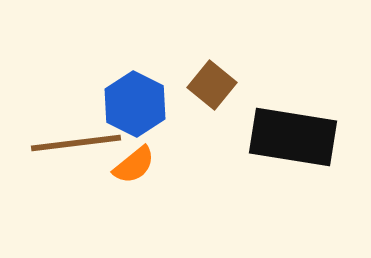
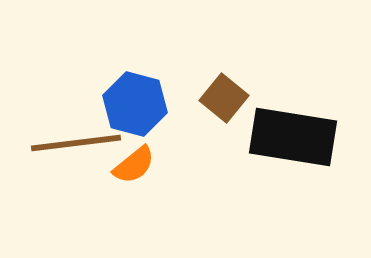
brown square: moved 12 px right, 13 px down
blue hexagon: rotated 12 degrees counterclockwise
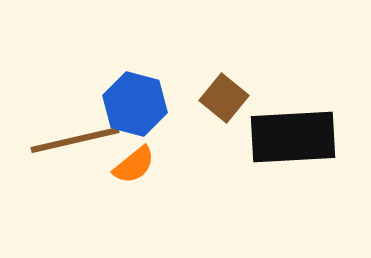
black rectangle: rotated 12 degrees counterclockwise
brown line: moved 1 px left, 3 px up; rotated 6 degrees counterclockwise
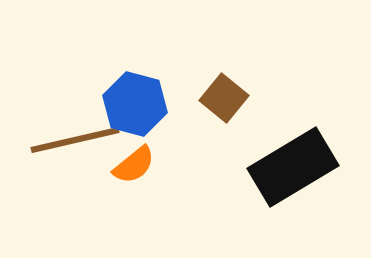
black rectangle: moved 30 px down; rotated 28 degrees counterclockwise
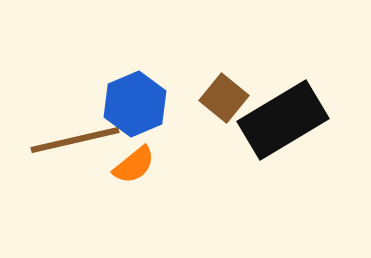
blue hexagon: rotated 22 degrees clockwise
black rectangle: moved 10 px left, 47 px up
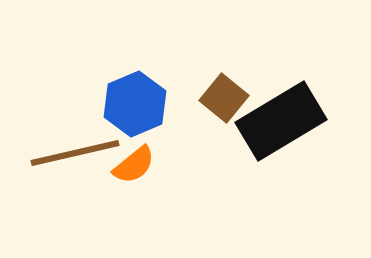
black rectangle: moved 2 px left, 1 px down
brown line: moved 13 px down
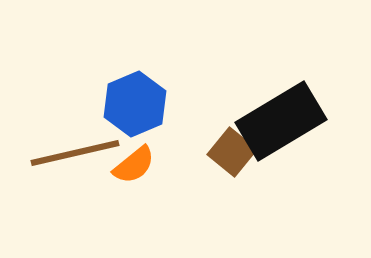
brown square: moved 8 px right, 54 px down
